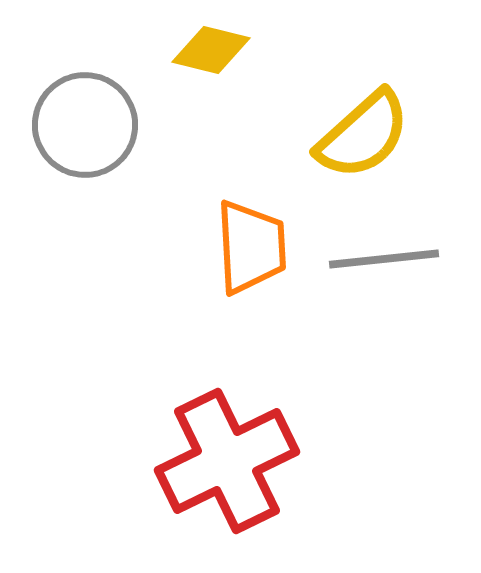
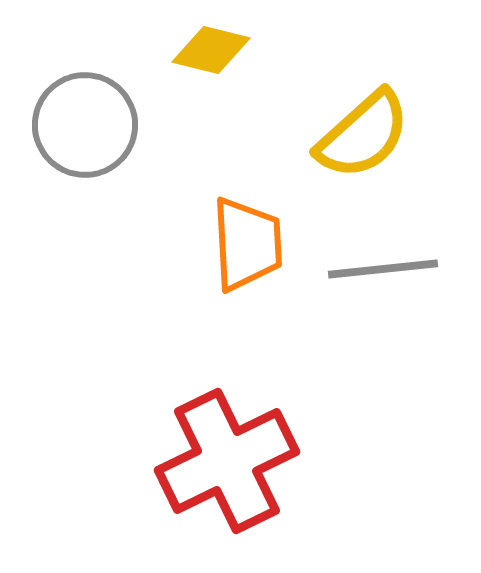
orange trapezoid: moved 4 px left, 3 px up
gray line: moved 1 px left, 10 px down
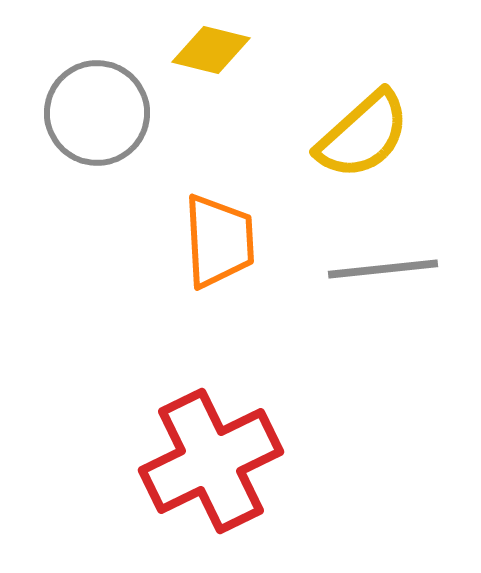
gray circle: moved 12 px right, 12 px up
orange trapezoid: moved 28 px left, 3 px up
red cross: moved 16 px left
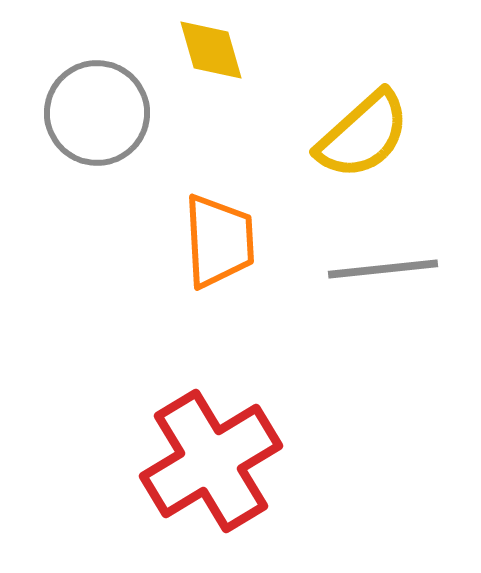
yellow diamond: rotated 60 degrees clockwise
red cross: rotated 5 degrees counterclockwise
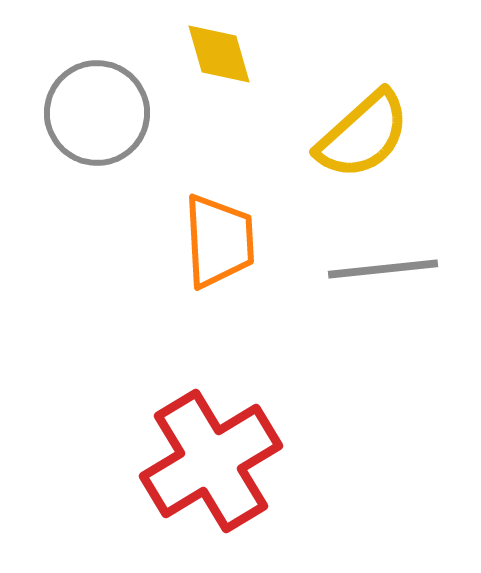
yellow diamond: moved 8 px right, 4 px down
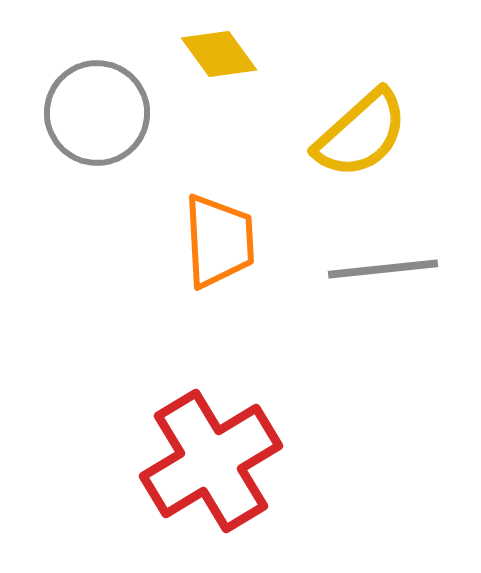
yellow diamond: rotated 20 degrees counterclockwise
yellow semicircle: moved 2 px left, 1 px up
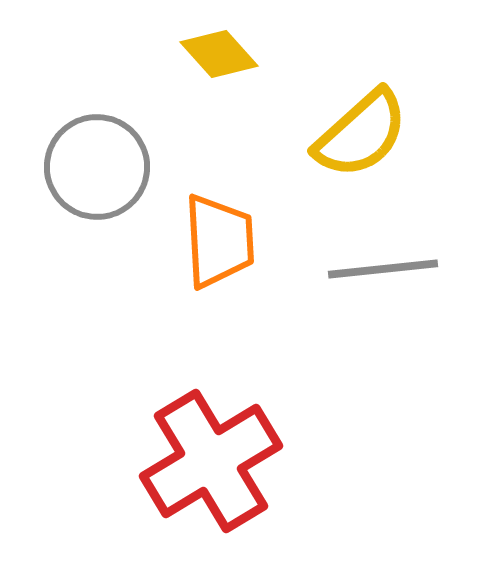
yellow diamond: rotated 6 degrees counterclockwise
gray circle: moved 54 px down
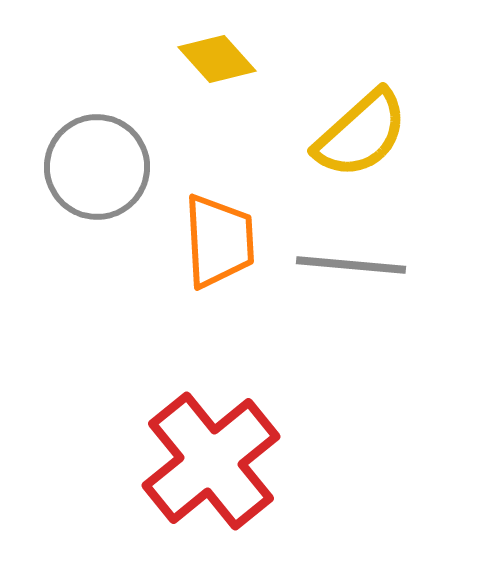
yellow diamond: moved 2 px left, 5 px down
gray line: moved 32 px left, 4 px up; rotated 11 degrees clockwise
red cross: rotated 8 degrees counterclockwise
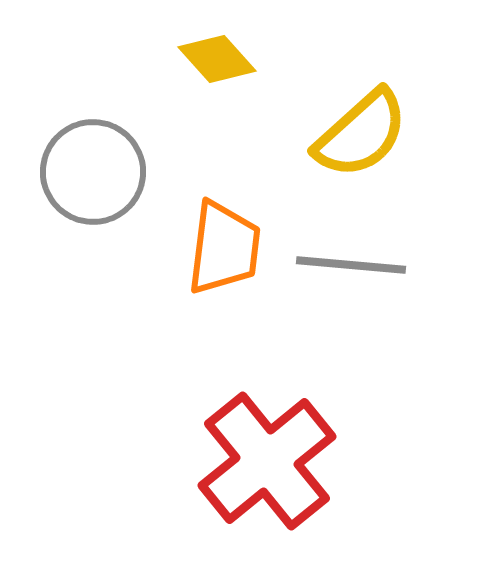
gray circle: moved 4 px left, 5 px down
orange trapezoid: moved 5 px right, 7 px down; rotated 10 degrees clockwise
red cross: moved 56 px right
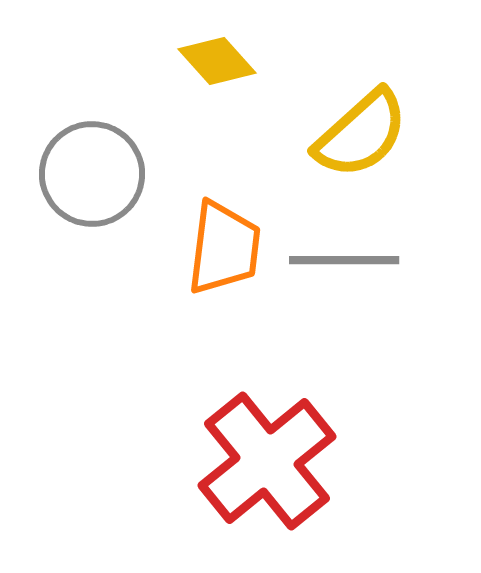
yellow diamond: moved 2 px down
gray circle: moved 1 px left, 2 px down
gray line: moved 7 px left, 5 px up; rotated 5 degrees counterclockwise
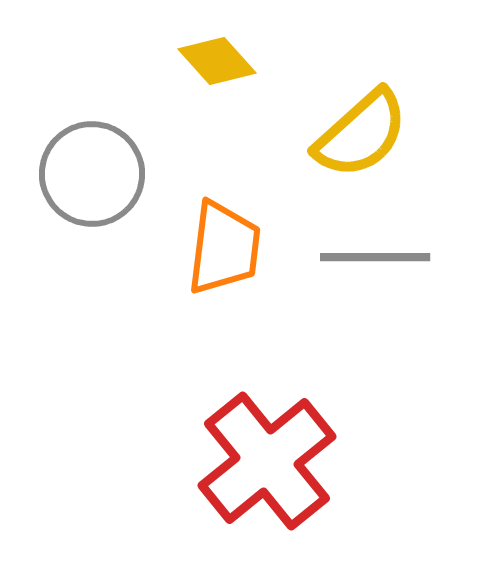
gray line: moved 31 px right, 3 px up
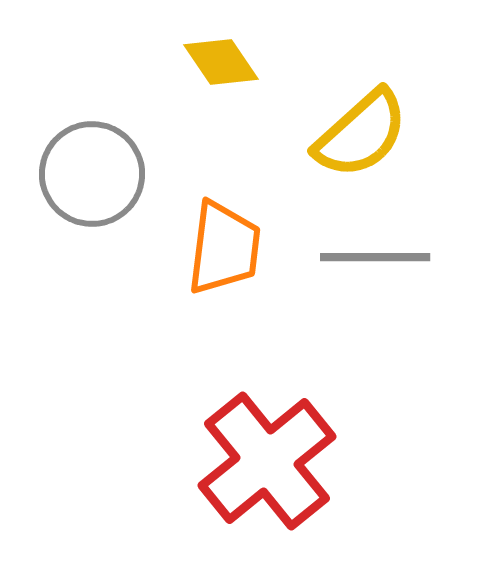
yellow diamond: moved 4 px right, 1 px down; rotated 8 degrees clockwise
